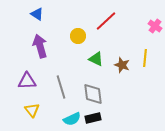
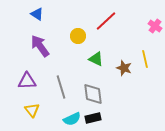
purple arrow: rotated 20 degrees counterclockwise
yellow line: moved 1 px down; rotated 18 degrees counterclockwise
brown star: moved 2 px right, 3 px down
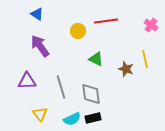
red line: rotated 35 degrees clockwise
pink cross: moved 4 px left, 1 px up
yellow circle: moved 5 px up
brown star: moved 2 px right, 1 px down
gray diamond: moved 2 px left
yellow triangle: moved 8 px right, 4 px down
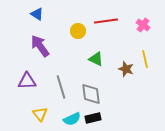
pink cross: moved 8 px left
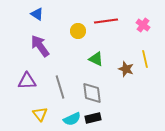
gray line: moved 1 px left
gray diamond: moved 1 px right, 1 px up
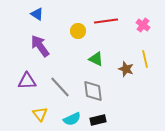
gray line: rotated 25 degrees counterclockwise
gray diamond: moved 1 px right, 2 px up
black rectangle: moved 5 px right, 2 px down
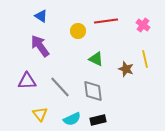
blue triangle: moved 4 px right, 2 px down
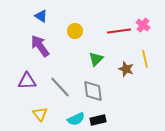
red line: moved 13 px right, 10 px down
yellow circle: moved 3 px left
green triangle: rotated 49 degrees clockwise
cyan semicircle: moved 4 px right
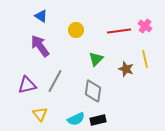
pink cross: moved 2 px right, 1 px down
yellow circle: moved 1 px right, 1 px up
purple triangle: moved 4 px down; rotated 12 degrees counterclockwise
gray line: moved 5 px left, 6 px up; rotated 70 degrees clockwise
gray diamond: rotated 15 degrees clockwise
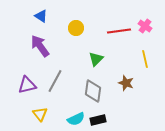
yellow circle: moved 2 px up
brown star: moved 14 px down
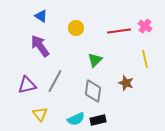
green triangle: moved 1 px left, 1 px down
